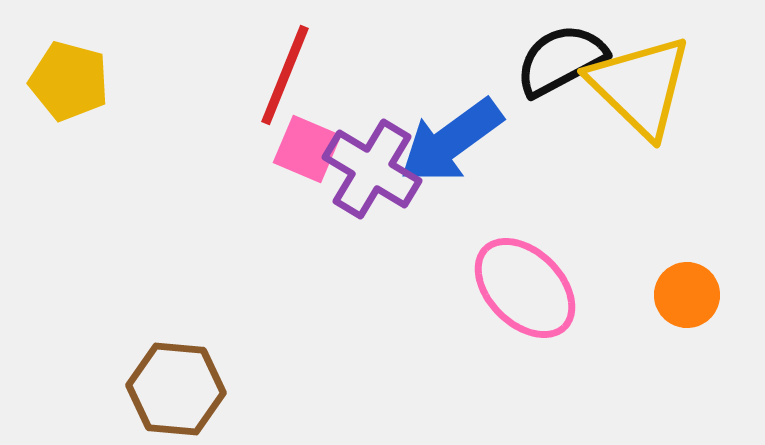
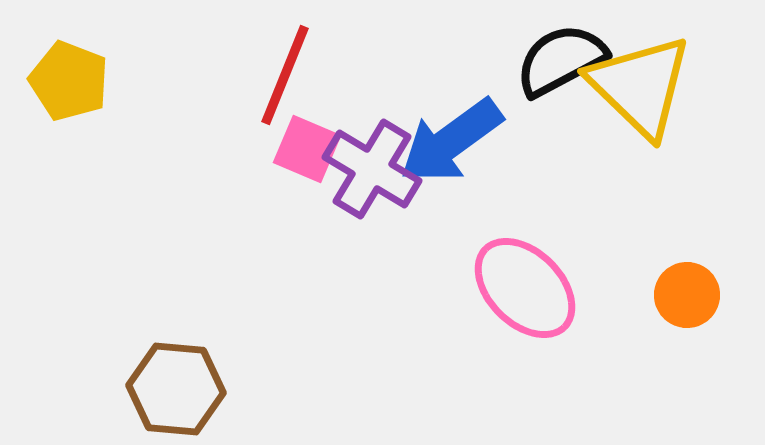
yellow pentagon: rotated 6 degrees clockwise
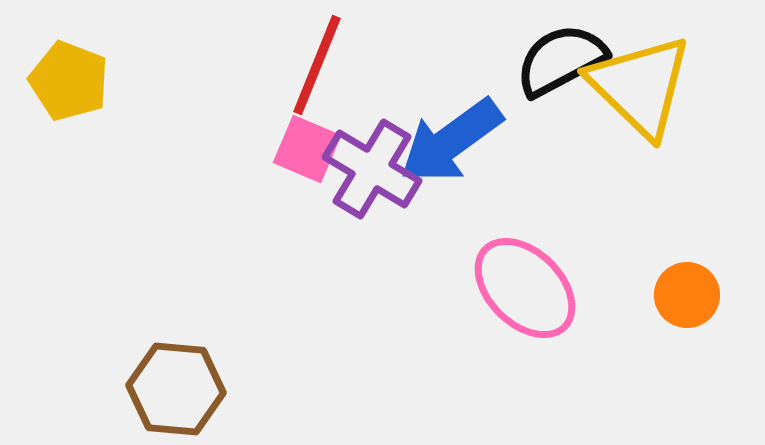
red line: moved 32 px right, 10 px up
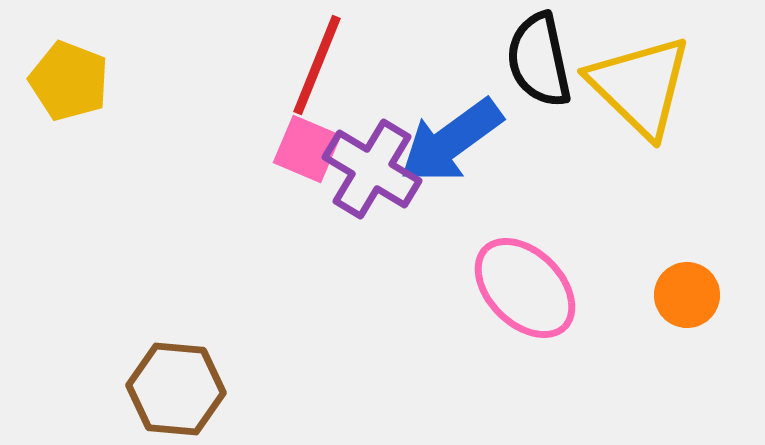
black semicircle: moved 22 px left; rotated 74 degrees counterclockwise
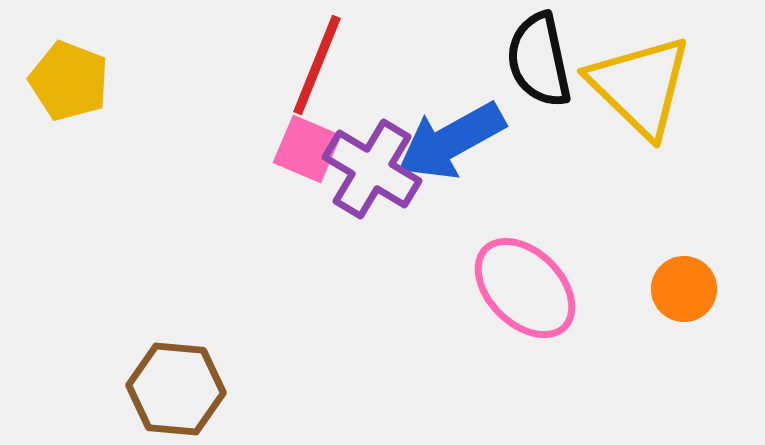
blue arrow: rotated 7 degrees clockwise
orange circle: moved 3 px left, 6 px up
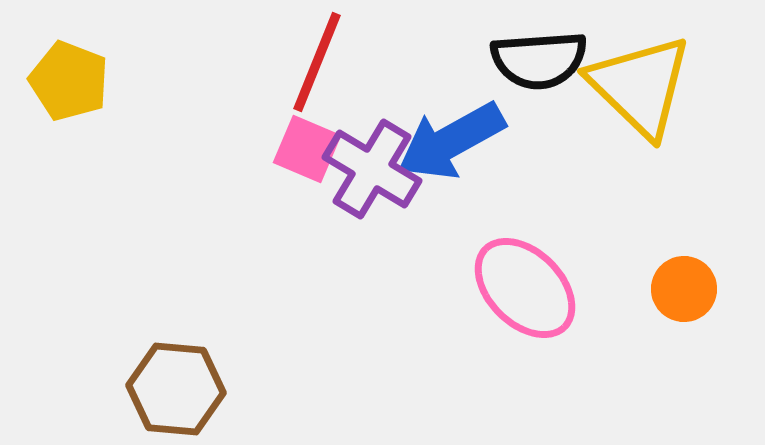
black semicircle: rotated 82 degrees counterclockwise
red line: moved 3 px up
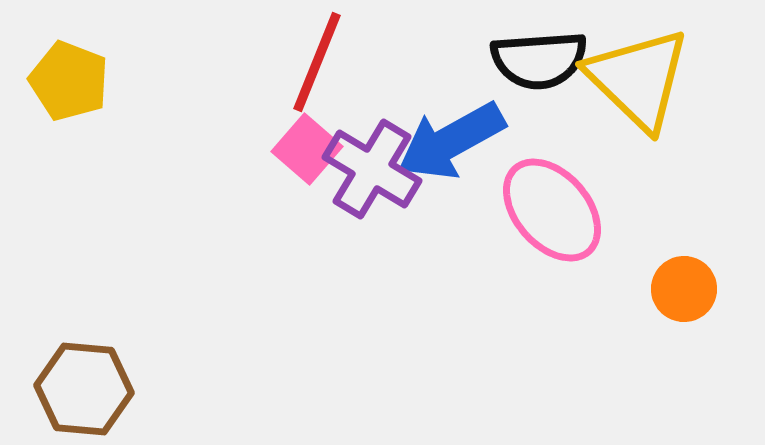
yellow triangle: moved 2 px left, 7 px up
pink square: rotated 18 degrees clockwise
pink ellipse: moved 27 px right, 78 px up; rotated 4 degrees clockwise
brown hexagon: moved 92 px left
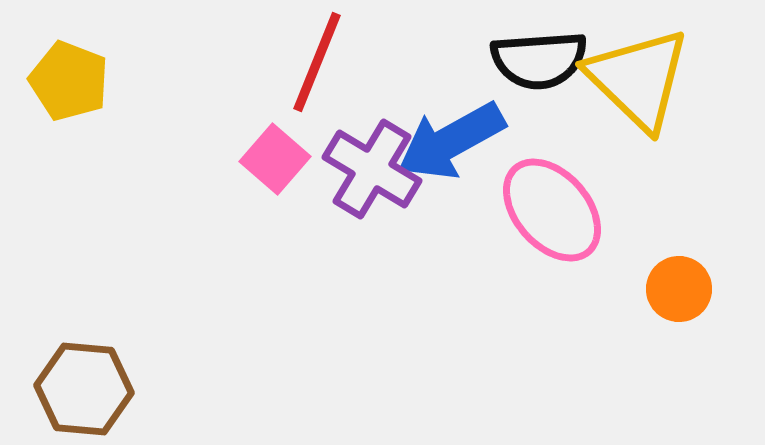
pink square: moved 32 px left, 10 px down
orange circle: moved 5 px left
